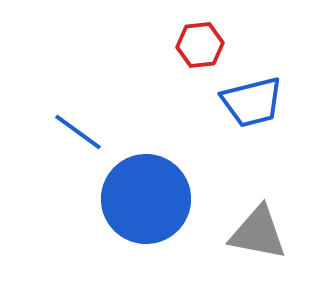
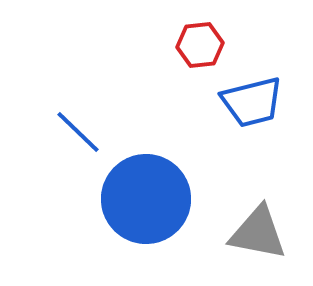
blue line: rotated 8 degrees clockwise
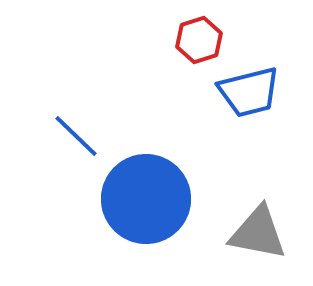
red hexagon: moved 1 px left, 5 px up; rotated 12 degrees counterclockwise
blue trapezoid: moved 3 px left, 10 px up
blue line: moved 2 px left, 4 px down
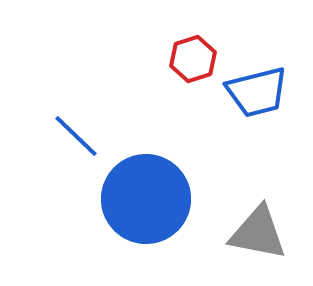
red hexagon: moved 6 px left, 19 px down
blue trapezoid: moved 8 px right
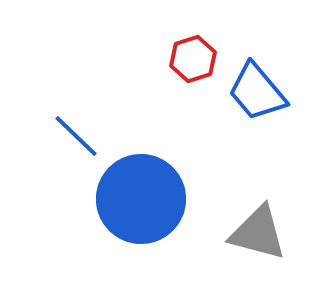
blue trapezoid: rotated 64 degrees clockwise
blue circle: moved 5 px left
gray triangle: rotated 4 degrees clockwise
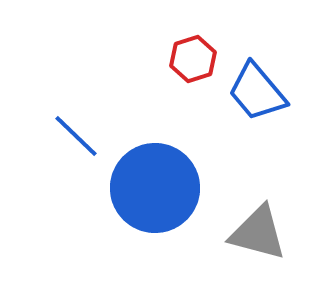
blue circle: moved 14 px right, 11 px up
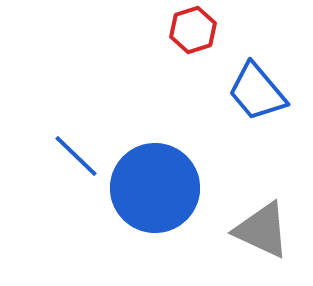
red hexagon: moved 29 px up
blue line: moved 20 px down
gray triangle: moved 4 px right, 3 px up; rotated 10 degrees clockwise
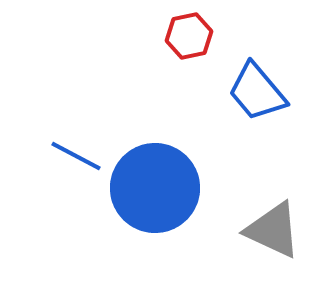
red hexagon: moved 4 px left, 6 px down; rotated 6 degrees clockwise
blue line: rotated 16 degrees counterclockwise
gray triangle: moved 11 px right
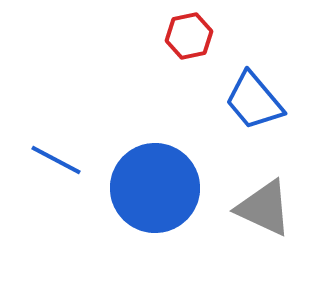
blue trapezoid: moved 3 px left, 9 px down
blue line: moved 20 px left, 4 px down
gray triangle: moved 9 px left, 22 px up
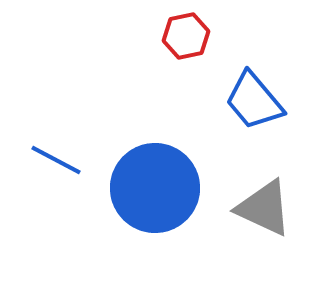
red hexagon: moved 3 px left
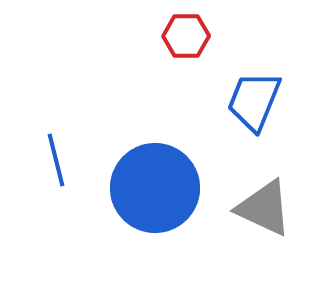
red hexagon: rotated 12 degrees clockwise
blue trapezoid: rotated 62 degrees clockwise
blue line: rotated 48 degrees clockwise
